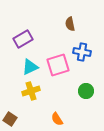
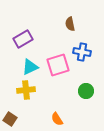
yellow cross: moved 5 px left, 1 px up; rotated 12 degrees clockwise
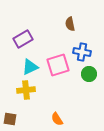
green circle: moved 3 px right, 17 px up
brown square: rotated 24 degrees counterclockwise
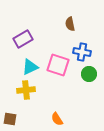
pink square: rotated 35 degrees clockwise
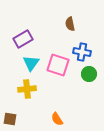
cyan triangle: moved 1 px right, 4 px up; rotated 30 degrees counterclockwise
yellow cross: moved 1 px right, 1 px up
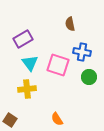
cyan triangle: moved 1 px left; rotated 12 degrees counterclockwise
green circle: moved 3 px down
brown square: moved 1 px down; rotated 24 degrees clockwise
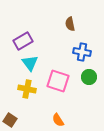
purple rectangle: moved 2 px down
pink square: moved 16 px down
yellow cross: rotated 18 degrees clockwise
orange semicircle: moved 1 px right, 1 px down
